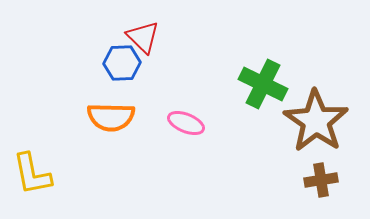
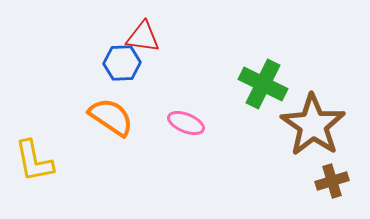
red triangle: rotated 36 degrees counterclockwise
orange semicircle: rotated 147 degrees counterclockwise
brown star: moved 3 px left, 4 px down
yellow L-shape: moved 2 px right, 13 px up
brown cross: moved 11 px right, 1 px down; rotated 8 degrees counterclockwise
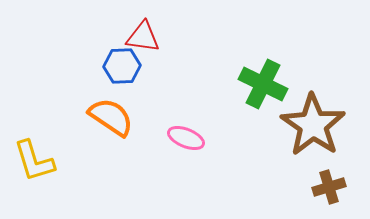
blue hexagon: moved 3 px down
pink ellipse: moved 15 px down
yellow L-shape: rotated 6 degrees counterclockwise
brown cross: moved 3 px left, 6 px down
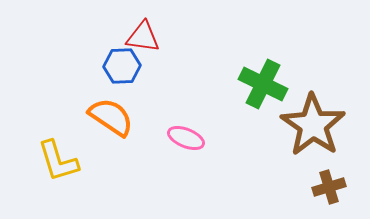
yellow L-shape: moved 24 px right
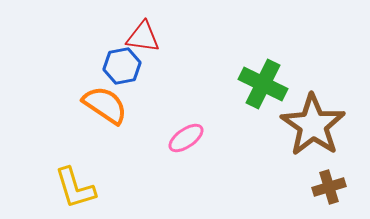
blue hexagon: rotated 9 degrees counterclockwise
orange semicircle: moved 6 px left, 12 px up
pink ellipse: rotated 57 degrees counterclockwise
yellow L-shape: moved 17 px right, 27 px down
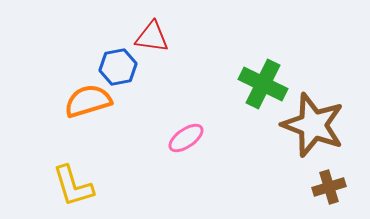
red triangle: moved 9 px right
blue hexagon: moved 4 px left, 1 px down
orange semicircle: moved 17 px left, 4 px up; rotated 51 degrees counterclockwise
brown star: rotated 14 degrees counterclockwise
yellow L-shape: moved 2 px left, 2 px up
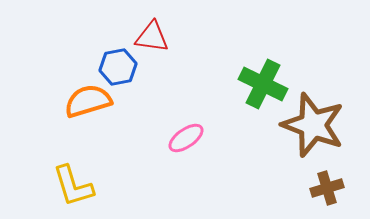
brown cross: moved 2 px left, 1 px down
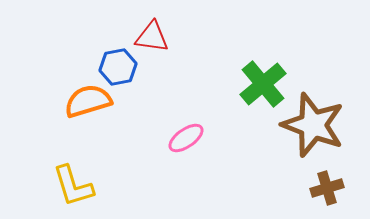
green cross: rotated 24 degrees clockwise
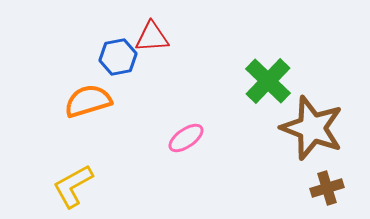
red triangle: rotated 12 degrees counterclockwise
blue hexagon: moved 10 px up
green cross: moved 5 px right, 3 px up; rotated 6 degrees counterclockwise
brown star: moved 1 px left, 3 px down
yellow L-shape: rotated 78 degrees clockwise
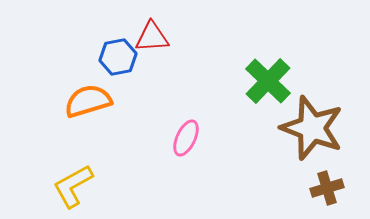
pink ellipse: rotated 30 degrees counterclockwise
